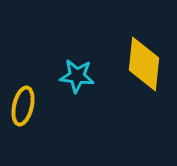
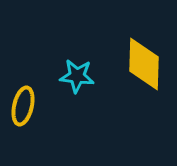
yellow diamond: rotated 4 degrees counterclockwise
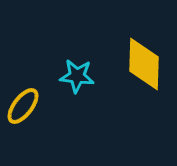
yellow ellipse: rotated 24 degrees clockwise
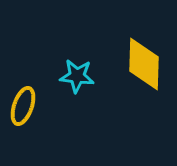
yellow ellipse: rotated 18 degrees counterclockwise
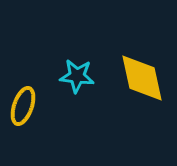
yellow diamond: moved 2 px left, 14 px down; rotated 14 degrees counterclockwise
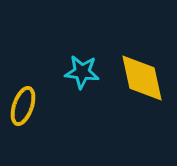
cyan star: moved 5 px right, 4 px up
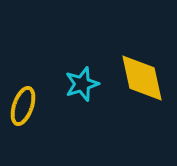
cyan star: moved 12 px down; rotated 24 degrees counterclockwise
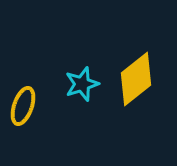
yellow diamond: moved 6 px left, 1 px down; rotated 64 degrees clockwise
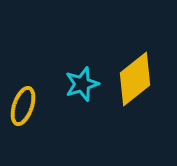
yellow diamond: moved 1 px left
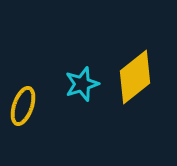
yellow diamond: moved 2 px up
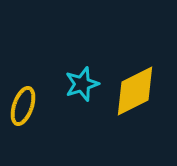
yellow diamond: moved 14 px down; rotated 12 degrees clockwise
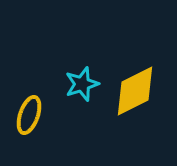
yellow ellipse: moved 6 px right, 9 px down
